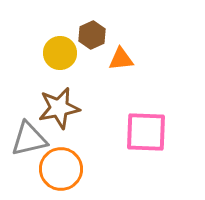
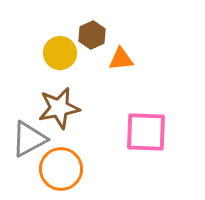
gray triangle: rotated 15 degrees counterclockwise
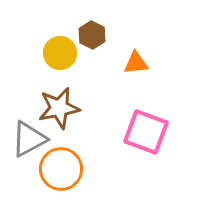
brown hexagon: rotated 8 degrees counterclockwise
orange triangle: moved 15 px right, 4 px down
pink square: rotated 18 degrees clockwise
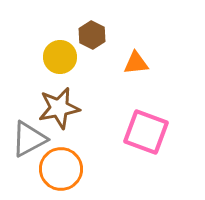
yellow circle: moved 4 px down
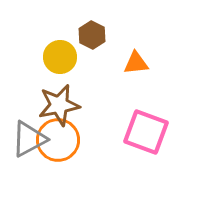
brown star: moved 3 px up
orange circle: moved 3 px left, 29 px up
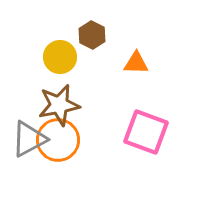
orange triangle: rotated 8 degrees clockwise
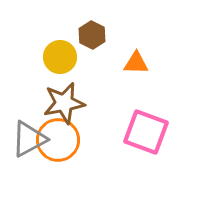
brown star: moved 5 px right, 2 px up
